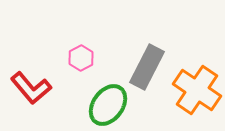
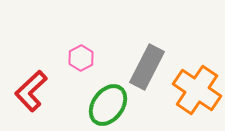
red L-shape: moved 3 px down; rotated 87 degrees clockwise
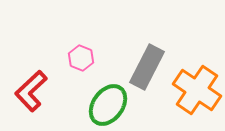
pink hexagon: rotated 10 degrees counterclockwise
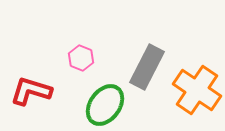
red L-shape: rotated 60 degrees clockwise
green ellipse: moved 3 px left
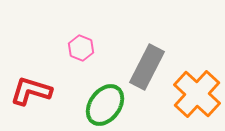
pink hexagon: moved 10 px up
orange cross: moved 4 px down; rotated 9 degrees clockwise
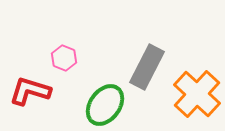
pink hexagon: moved 17 px left, 10 px down
red L-shape: moved 1 px left
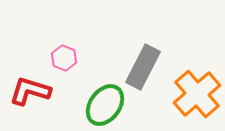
gray rectangle: moved 4 px left
orange cross: rotated 6 degrees clockwise
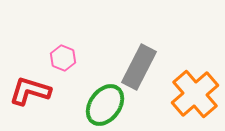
pink hexagon: moved 1 px left
gray rectangle: moved 4 px left
orange cross: moved 2 px left
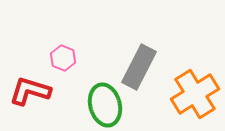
orange cross: rotated 9 degrees clockwise
green ellipse: rotated 51 degrees counterclockwise
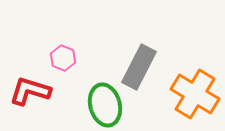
orange cross: rotated 27 degrees counterclockwise
